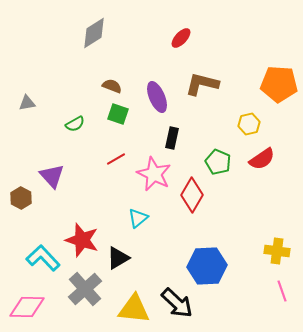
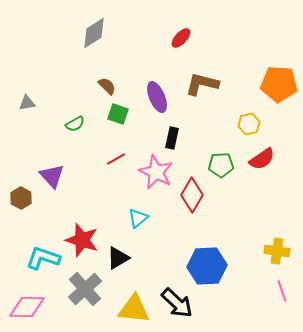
brown semicircle: moved 5 px left; rotated 24 degrees clockwise
green pentagon: moved 3 px right, 3 px down; rotated 25 degrees counterclockwise
pink star: moved 2 px right, 2 px up
cyan L-shape: rotated 28 degrees counterclockwise
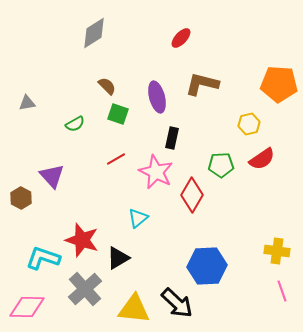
purple ellipse: rotated 8 degrees clockwise
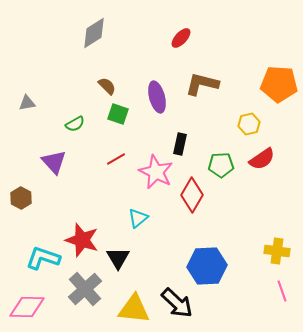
black rectangle: moved 8 px right, 6 px down
purple triangle: moved 2 px right, 14 px up
black triangle: rotated 30 degrees counterclockwise
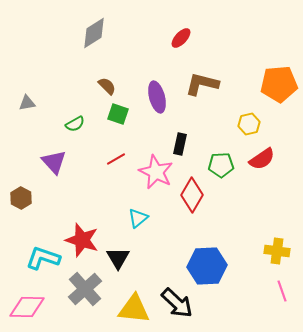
orange pentagon: rotated 9 degrees counterclockwise
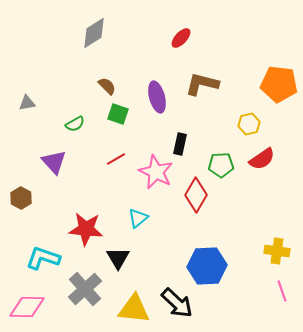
orange pentagon: rotated 12 degrees clockwise
red diamond: moved 4 px right
red star: moved 4 px right, 11 px up; rotated 12 degrees counterclockwise
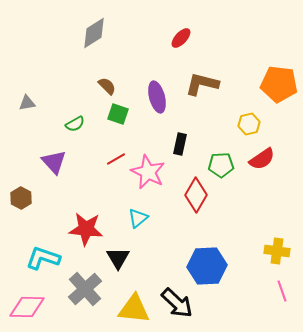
pink star: moved 8 px left
